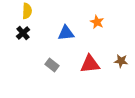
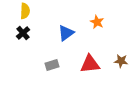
yellow semicircle: moved 2 px left
blue triangle: rotated 30 degrees counterclockwise
gray rectangle: rotated 56 degrees counterclockwise
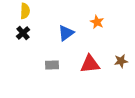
brown star: rotated 16 degrees counterclockwise
gray rectangle: rotated 16 degrees clockwise
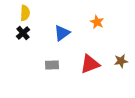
yellow semicircle: moved 2 px down
blue triangle: moved 4 px left
red triangle: rotated 15 degrees counterclockwise
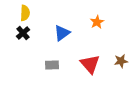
orange star: rotated 16 degrees clockwise
red triangle: rotated 50 degrees counterclockwise
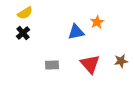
yellow semicircle: rotated 56 degrees clockwise
blue triangle: moved 14 px right, 1 px up; rotated 24 degrees clockwise
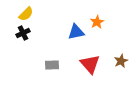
yellow semicircle: moved 1 px right, 1 px down; rotated 14 degrees counterclockwise
black cross: rotated 16 degrees clockwise
brown star: rotated 16 degrees counterclockwise
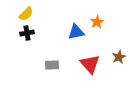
black cross: moved 4 px right; rotated 16 degrees clockwise
brown star: moved 2 px left, 4 px up
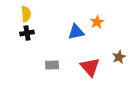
yellow semicircle: rotated 49 degrees counterclockwise
red triangle: moved 3 px down
